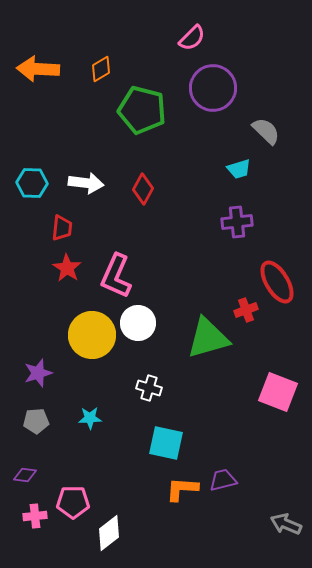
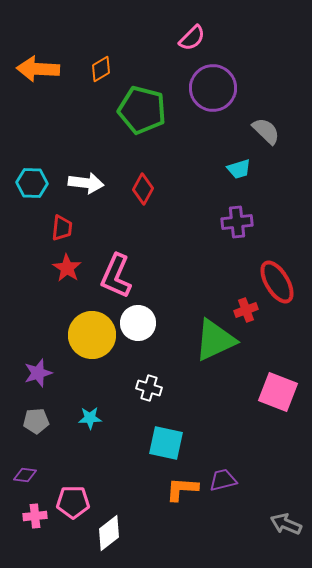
green triangle: moved 7 px right, 2 px down; rotated 9 degrees counterclockwise
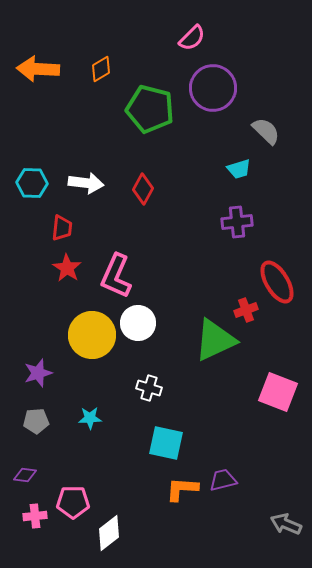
green pentagon: moved 8 px right, 1 px up
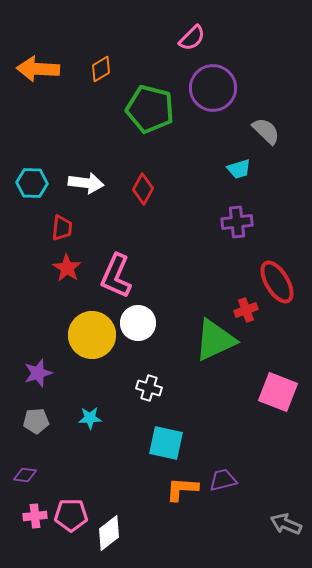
pink pentagon: moved 2 px left, 13 px down
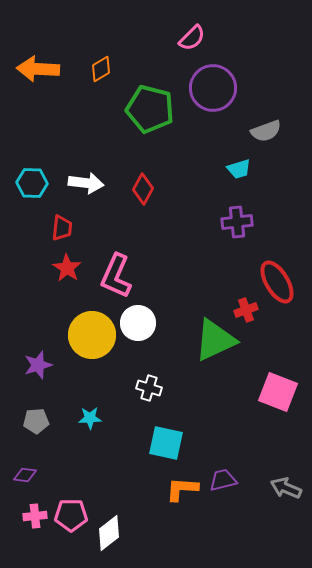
gray semicircle: rotated 116 degrees clockwise
purple star: moved 8 px up
gray arrow: moved 36 px up
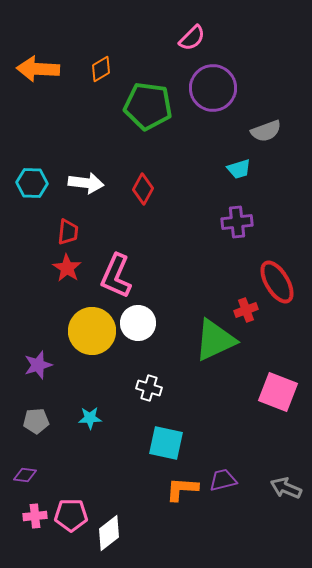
green pentagon: moved 2 px left, 3 px up; rotated 6 degrees counterclockwise
red trapezoid: moved 6 px right, 4 px down
yellow circle: moved 4 px up
